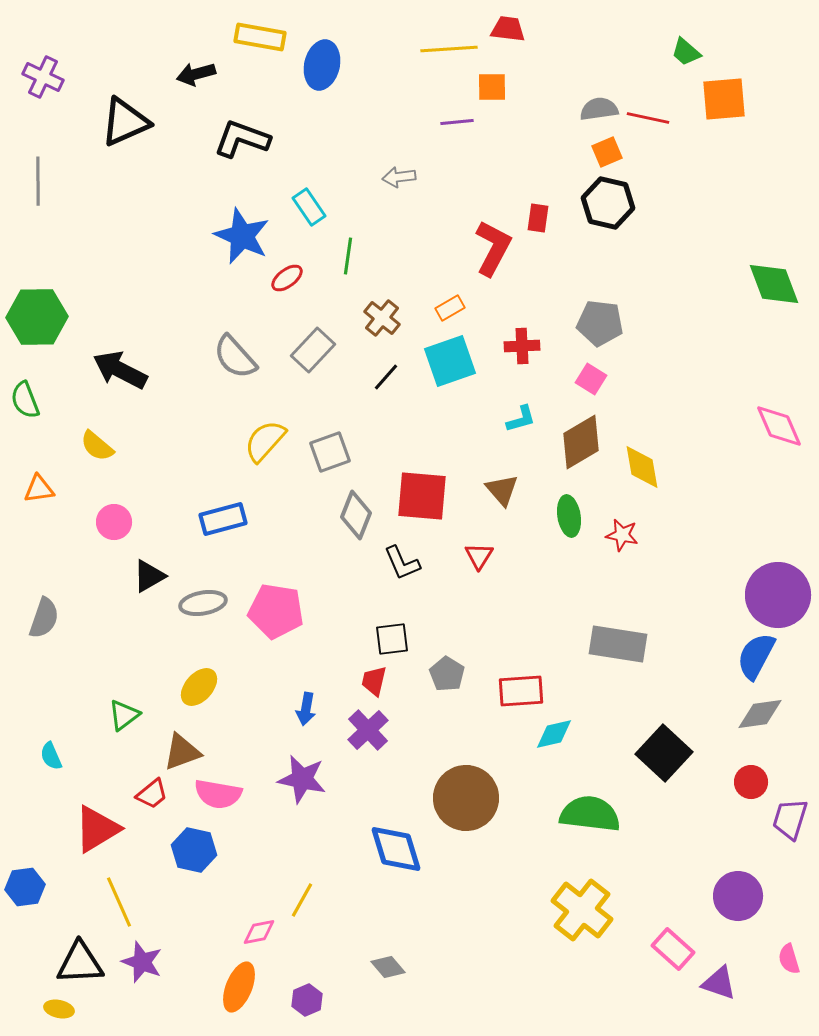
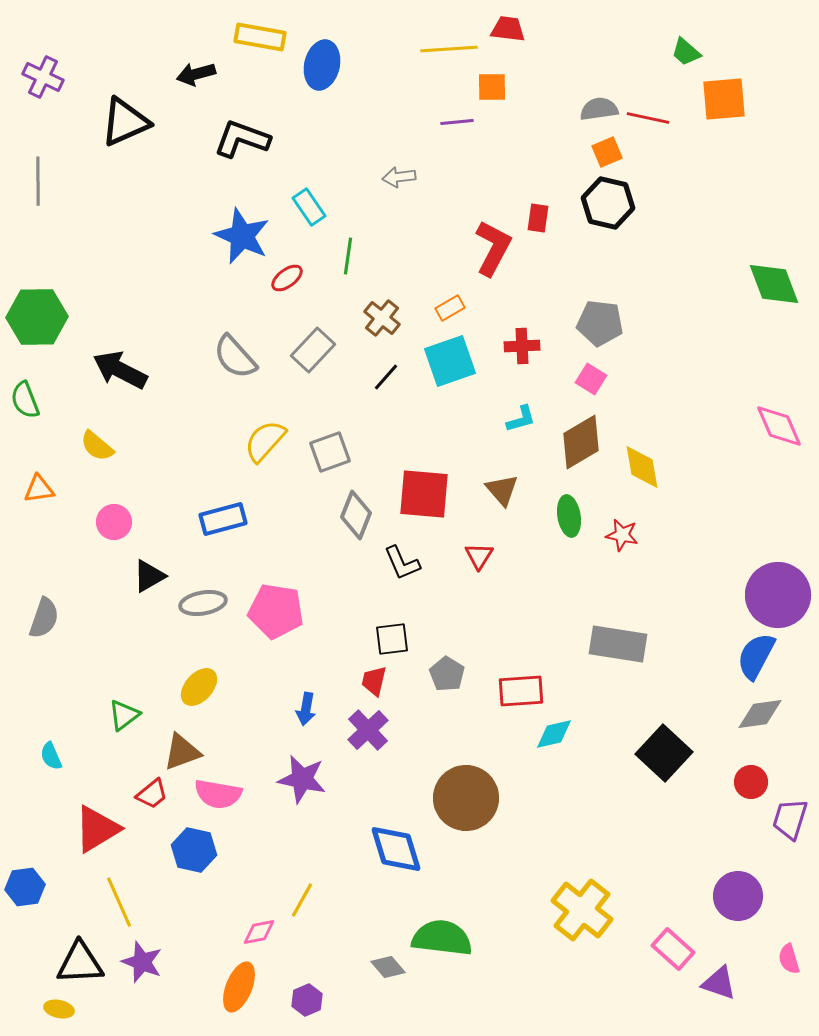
red square at (422, 496): moved 2 px right, 2 px up
green semicircle at (590, 814): moved 148 px left, 124 px down
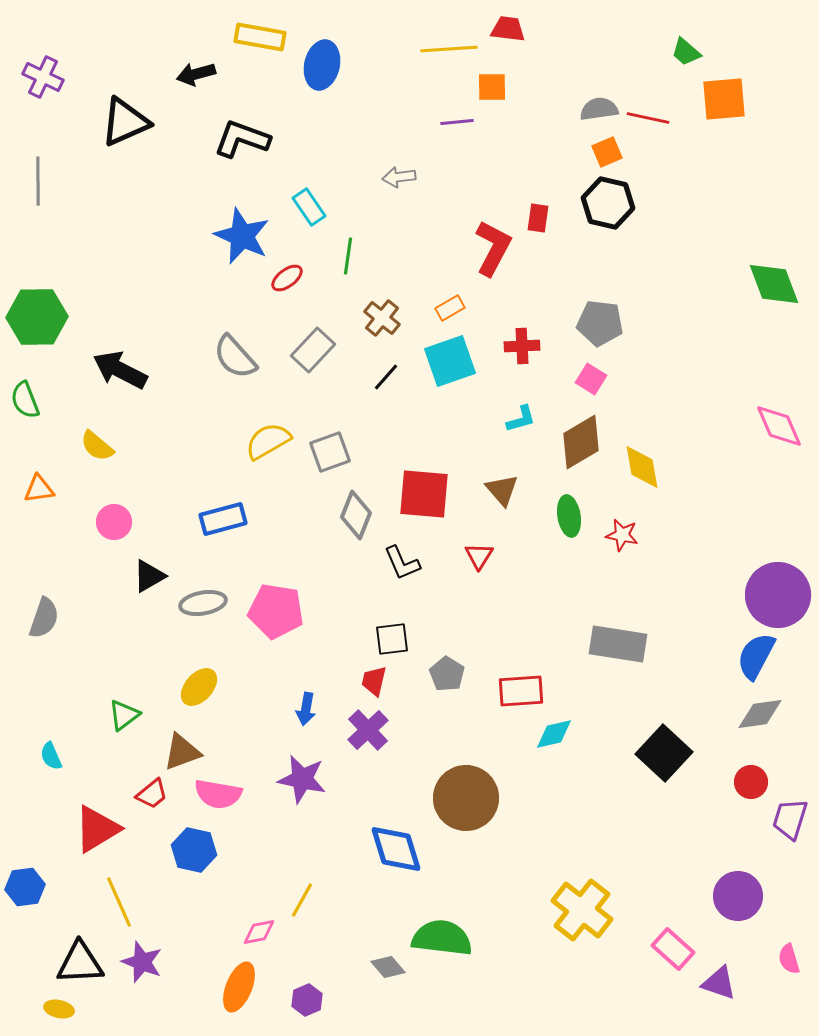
yellow semicircle at (265, 441): moved 3 px right; rotated 18 degrees clockwise
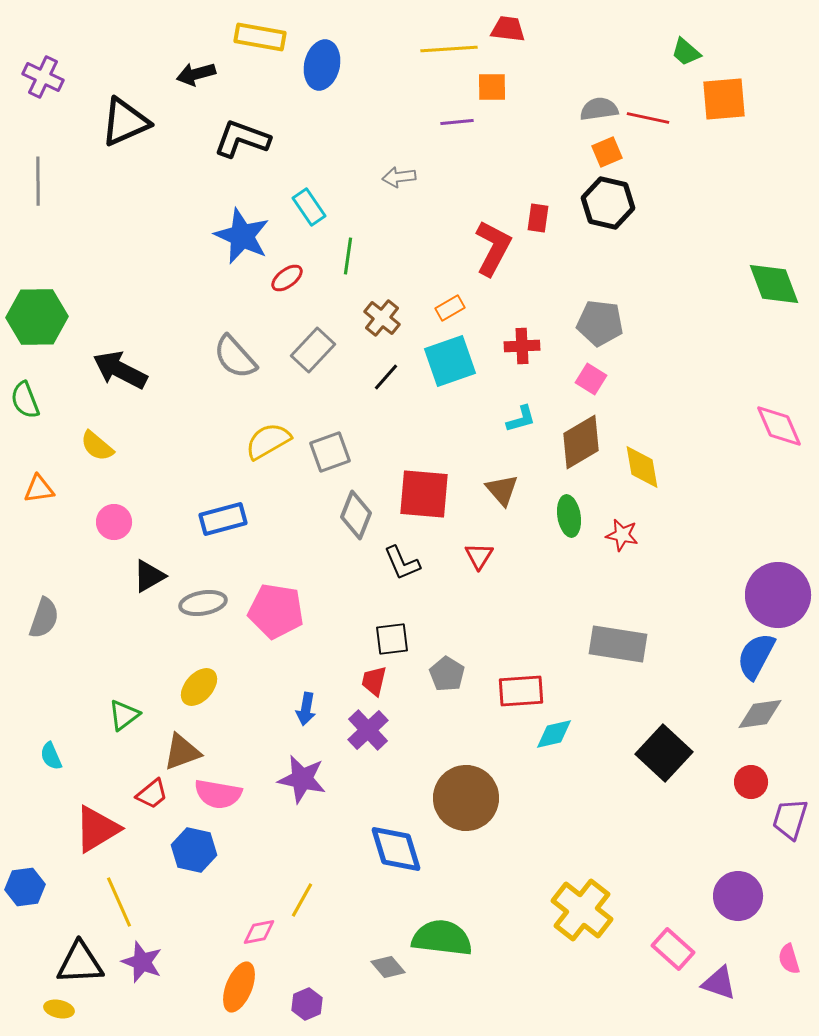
purple hexagon at (307, 1000): moved 4 px down
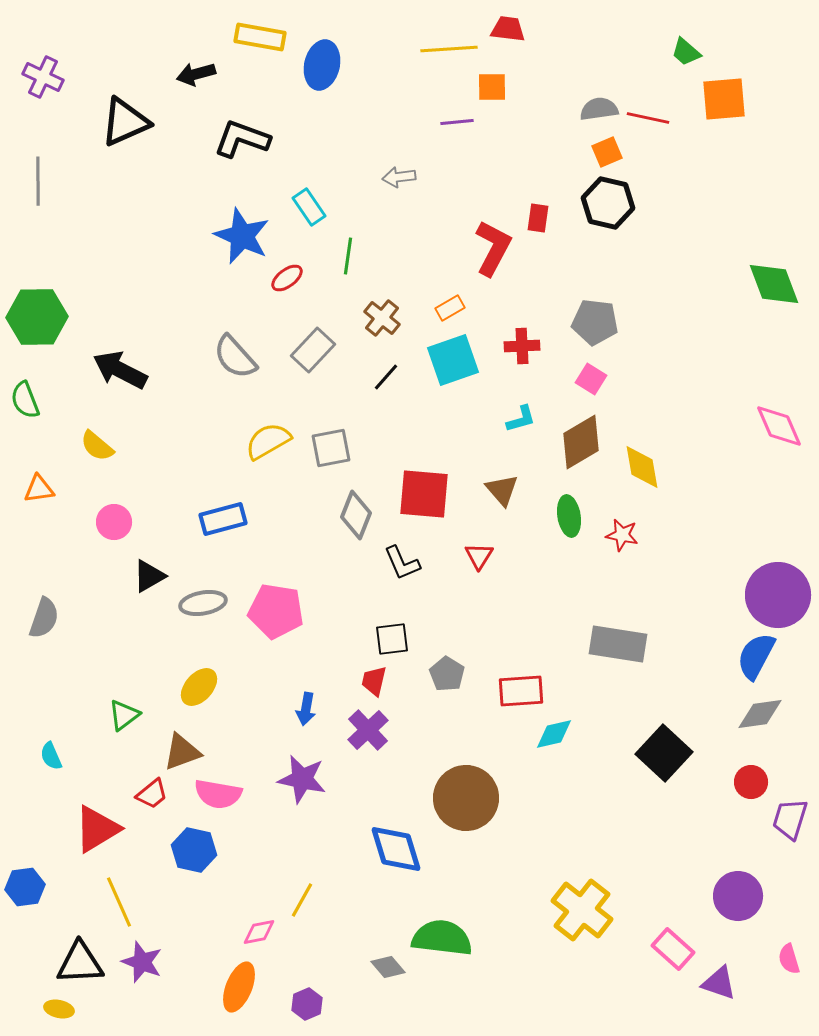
gray pentagon at (600, 323): moved 5 px left, 1 px up
cyan square at (450, 361): moved 3 px right, 1 px up
gray square at (330, 452): moved 1 px right, 4 px up; rotated 9 degrees clockwise
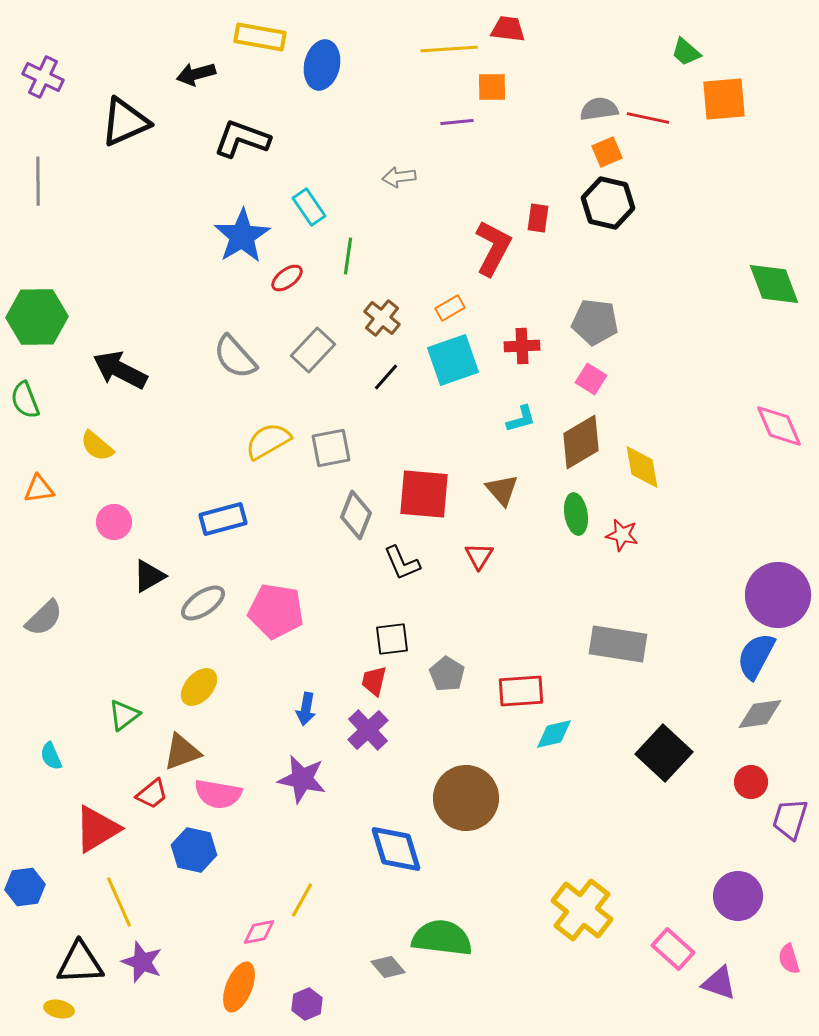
blue star at (242, 236): rotated 16 degrees clockwise
green ellipse at (569, 516): moved 7 px right, 2 px up
gray ellipse at (203, 603): rotated 24 degrees counterclockwise
gray semicircle at (44, 618): rotated 27 degrees clockwise
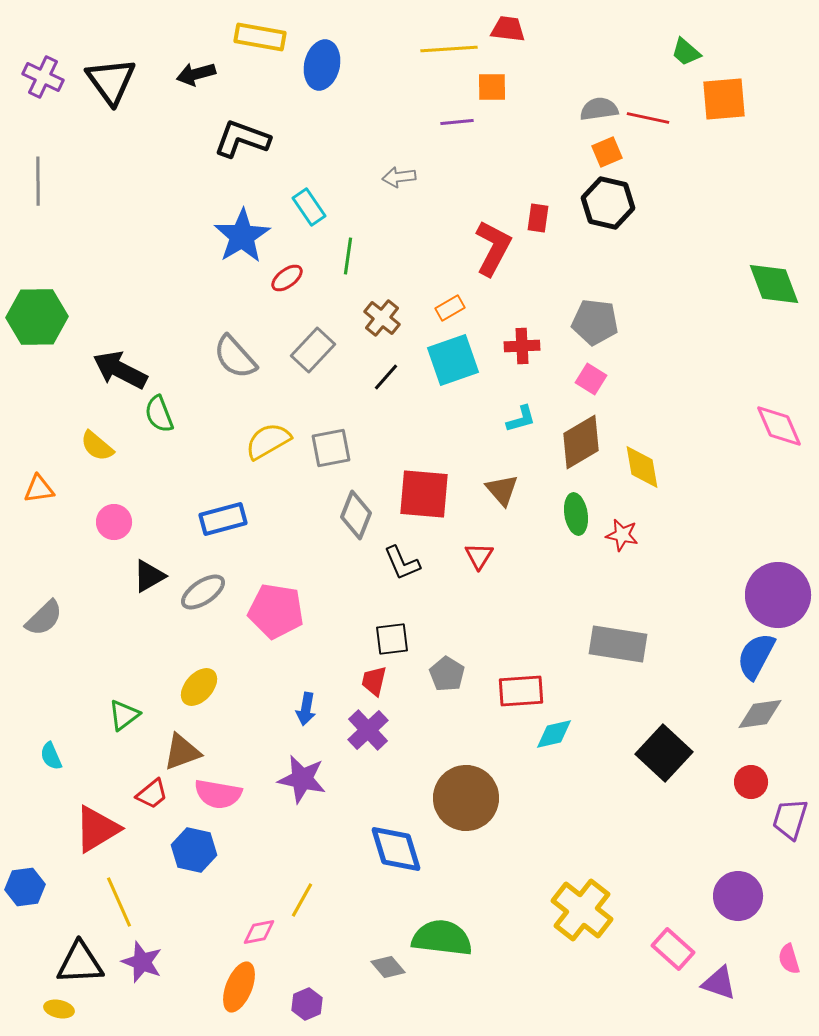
black triangle at (125, 122): moved 14 px left, 41 px up; rotated 42 degrees counterclockwise
green semicircle at (25, 400): moved 134 px right, 14 px down
gray ellipse at (203, 603): moved 11 px up
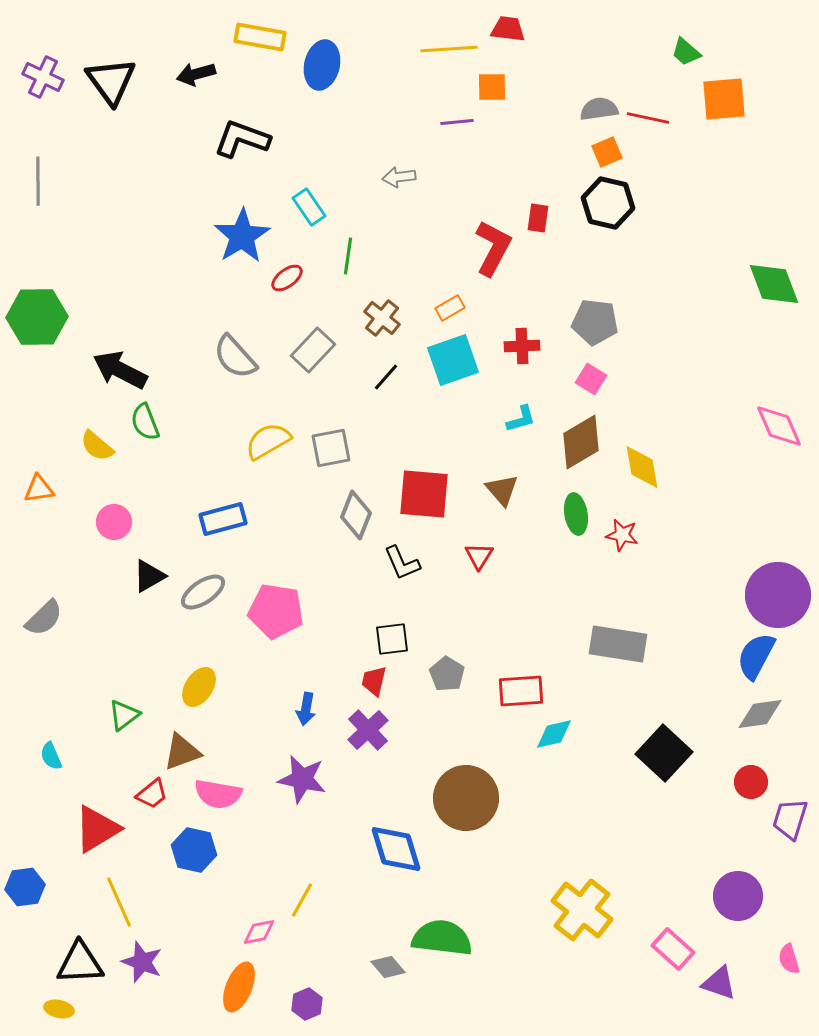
green semicircle at (159, 414): moved 14 px left, 8 px down
yellow ellipse at (199, 687): rotated 9 degrees counterclockwise
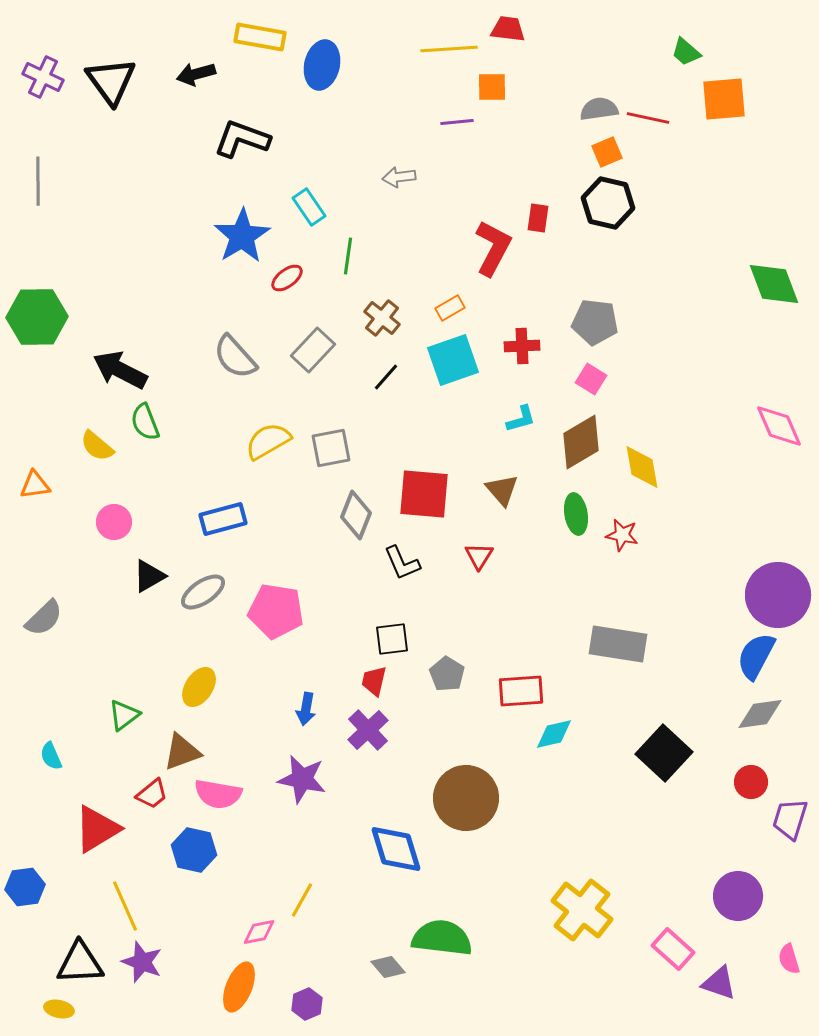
orange triangle at (39, 489): moved 4 px left, 4 px up
yellow line at (119, 902): moved 6 px right, 4 px down
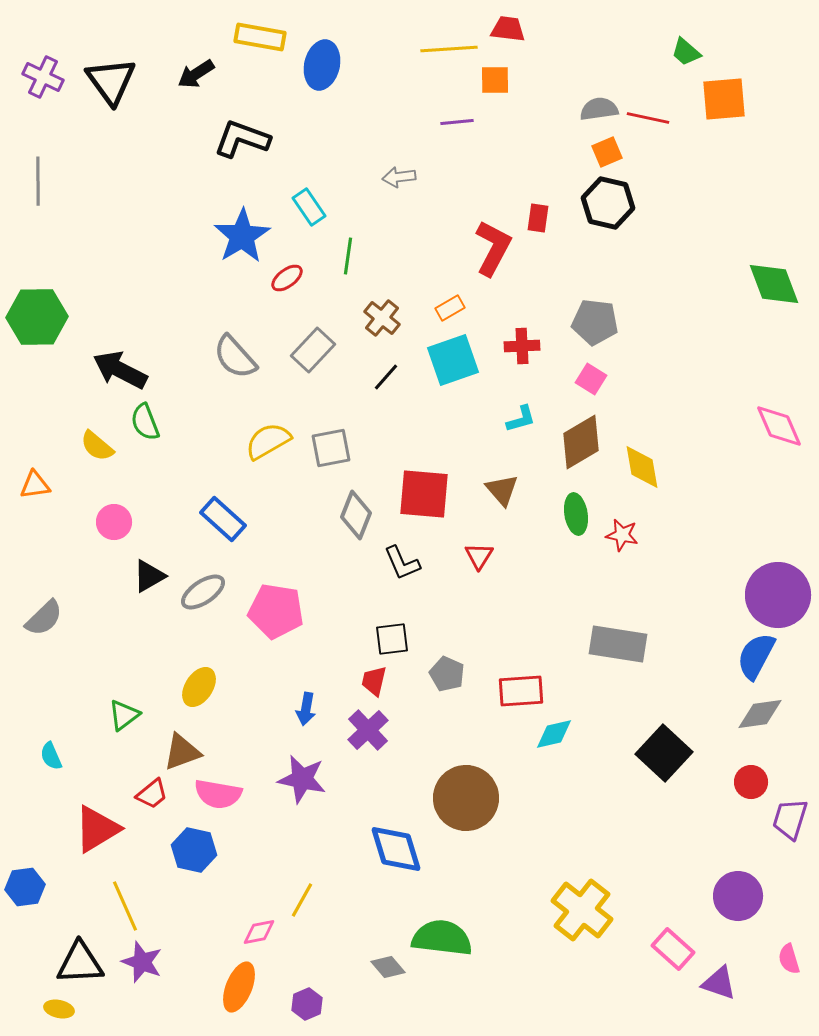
black arrow at (196, 74): rotated 18 degrees counterclockwise
orange square at (492, 87): moved 3 px right, 7 px up
blue rectangle at (223, 519): rotated 57 degrees clockwise
gray pentagon at (447, 674): rotated 8 degrees counterclockwise
